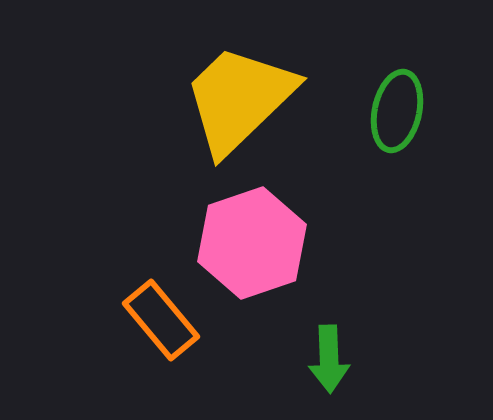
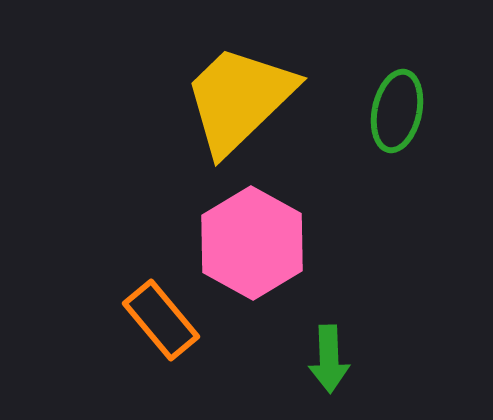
pink hexagon: rotated 12 degrees counterclockwise
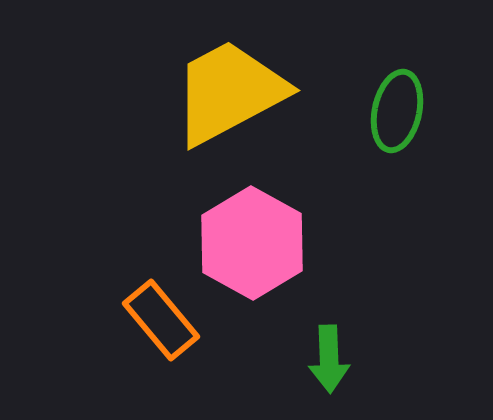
yellow trapezoid: moved 10 px left, 7 px up; rotated 16 degrees clockwise
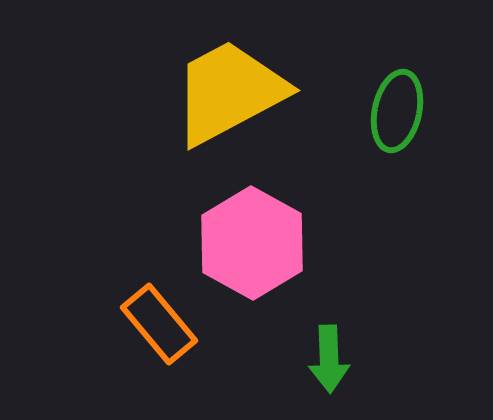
orange rectangle: moved 2 px left, 4 px down
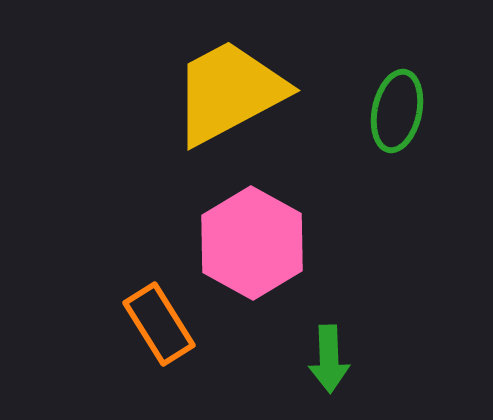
orange rectangle: rotated 8 degrees clockwise
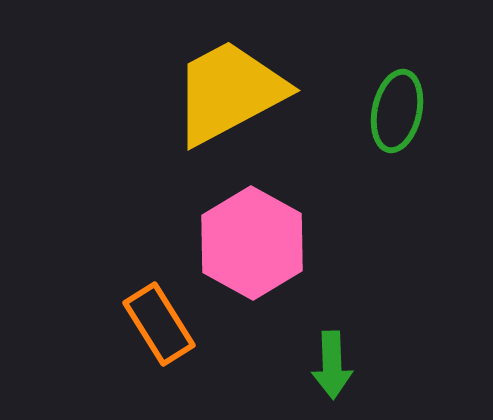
green arrow: moved 3 px right, 6 px down
